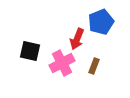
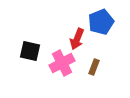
brown rectangle: moved 1 px down
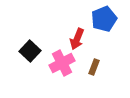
blue pentagon: moved 3 px right, 3 px up
black square: rotated 30 degrees clockwise
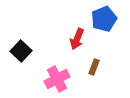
black square: moved 9 px left
pink cross: moved 5 px left, 16 px down
